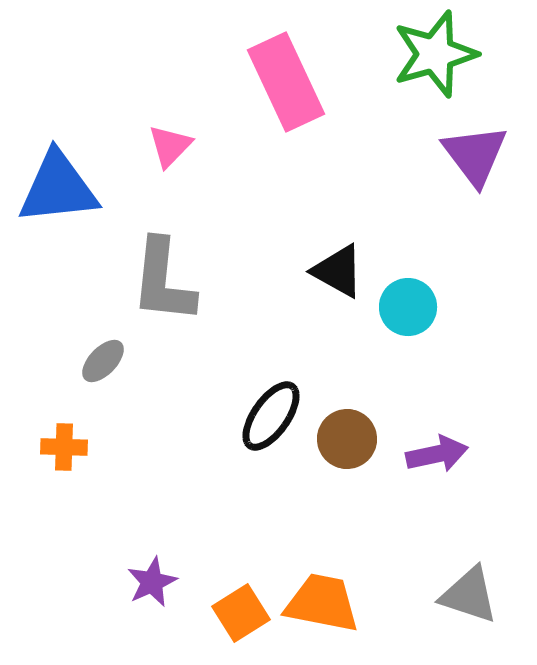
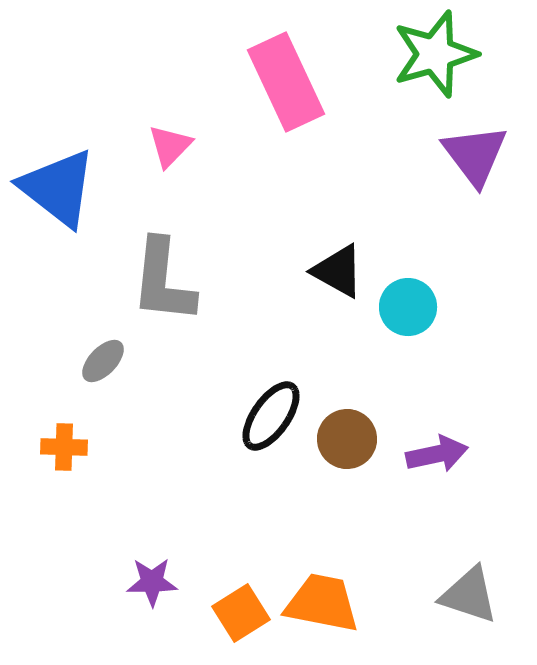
blue triangle: rotated 44 degrees clockwise
purple star: rotated 24 degrees clockwise
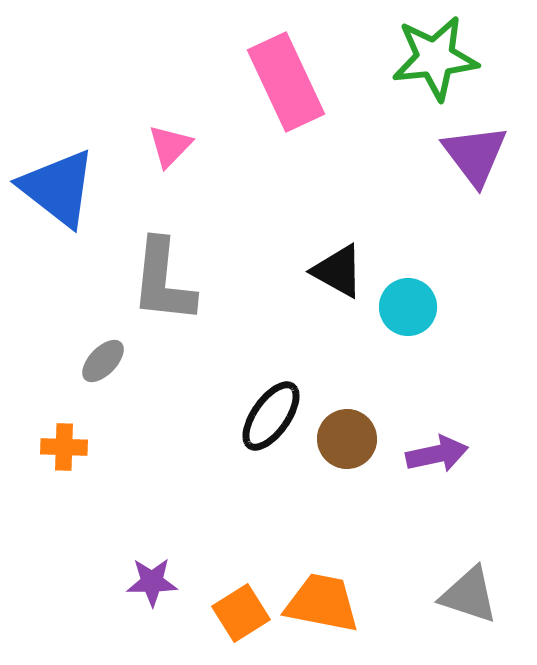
green star: moved 4 px down; rotated 10 degrees clockwise
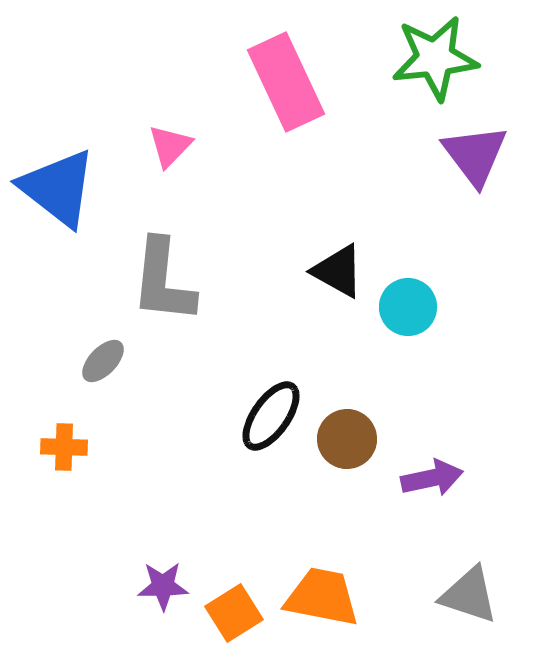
purple arrow: moved 5 px left, 24 px down
purple star: moved 11 px right, 4 px down
orange trapezoid: moved 6 px up
orange square: moved 7 px left
